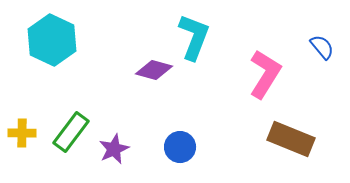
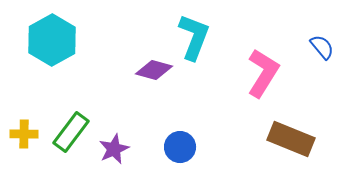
cyan hexagon: rotated 6 degrees clockwise
pink L-shape: moved 2 px left, 1 px up
yellow cross: moved 2 px right, 1 px down
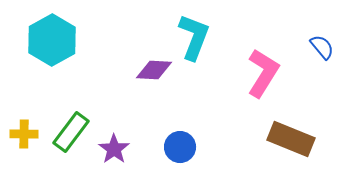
purple diamond: rotated 12 degrees counterclockwise
purple star: rotated 12 degrees counterclockwise
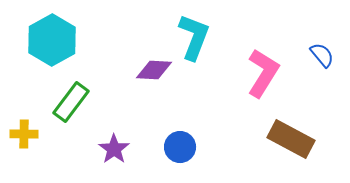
blue semicircle: moved 8 px down
green rectangle: moved 30 px up
brown rectangle: rotated 6 degrees clockwise
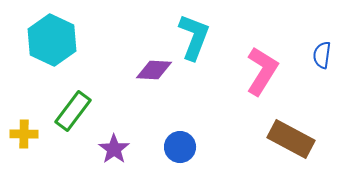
cyan hexagon: rotated 6 degrees counterclockwise
blue semicircle: rotated 132 degrees counterclockwise
pink L-shape: moved 1 px left, 2 px up
green rectangle: moved 2 px right, 9 px down
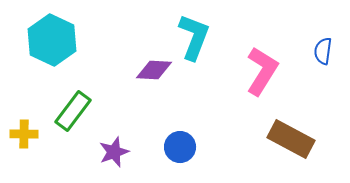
blue semicircle: moved 1 px right, 4 px up
purple star: moved 3 px down; rotated 16 degrees clockwise
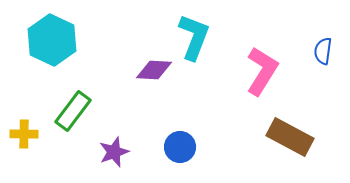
brown rectangle: moved 1 px left, 2 px up
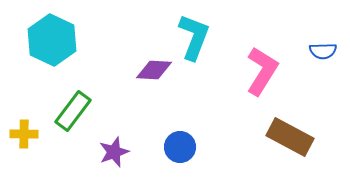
blue semicircle: rotated 100 degrees counterclockwise
